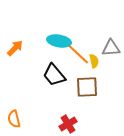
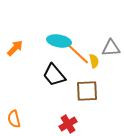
brown square: moved 4 px down
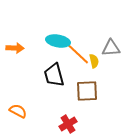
cyan ellipse: moved 1 px left
orange arrow: rotated 48 degrees clockwise
black trapezoid: rotated 25 degrees clockwise
orange semicircle: moved 4 px right, 8 px up; rotated 132 degrees clockwise
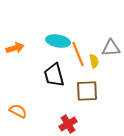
orange arrow: rotated 18 degrees counterclockwise
orange line: rotated 25 degrees clockwise
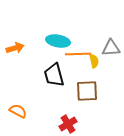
orange line: rotated 70 degrees counterclockwise
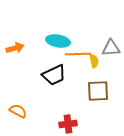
black trapezoid: rotated 100 degrees counterclockwise
brown square: moved 11 px right
red cross: rotated 24 degrees clockwise
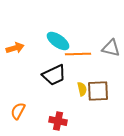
cyan ellipse: rotated 25 degrees clockwise
gray triangle: rotated 18 degrees clockwise
yellow semicircle: moved 12 px left, 28 px down
orange semicircle: rotated 90 degrees counterclockwise
red cross: moved 10 px left, 3 px up; rotated 18 degrees clockwise
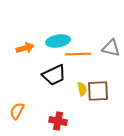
cyan ellipse: rotated 45 degrees counterclockwise
orange arrow: moved 10 px right
orange semicircle: moved 1 px left
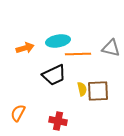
orange semicircle: moved 1 px right, 2 px down
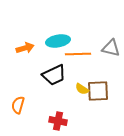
yellow semicircle: rotated 136 degrees clockwise
orange semicircle: moved 8 px up; rotated 12 degrees counterclockwise
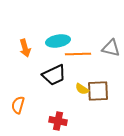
orange arrow: rotated 90 degrees clockwise
